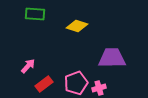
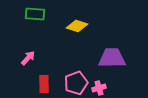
pink arrow: moved 8 px up
red rectangle: rotated 54 degrees counterclockwise
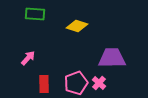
pink cross: moved 5 px up; rotated 32 degrees counterclockwise
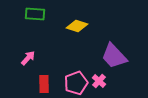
purple trapezoid: moved 2 px right, 2 px up; rotated 132 degrees counterclockwise
pink cross: moved 2 px up
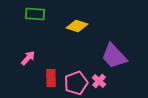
red rectangle: moved 7 px right, 6 px up
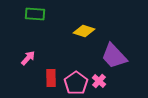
yellow diamond: moved 7 px right, 5 px down
pink pentagon: rotated 15 degrees counterclockwise
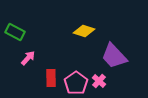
green rectangle: moved 20 px left, 18 px down; rotated 24 degrees clockwise
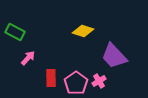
yellow diamond: moved 1 px left
pink cross: rotated 16 degrees clockwise
